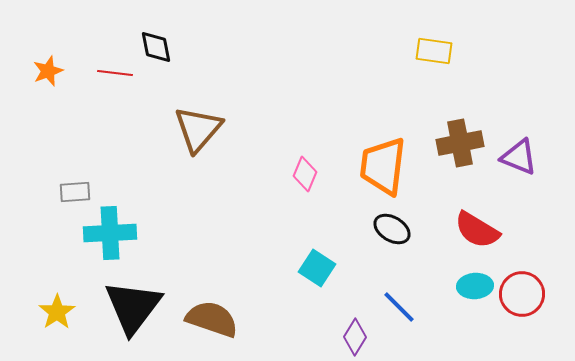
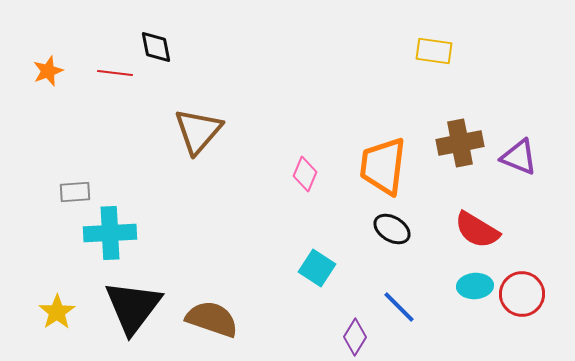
brown triangle: moved 2 px down
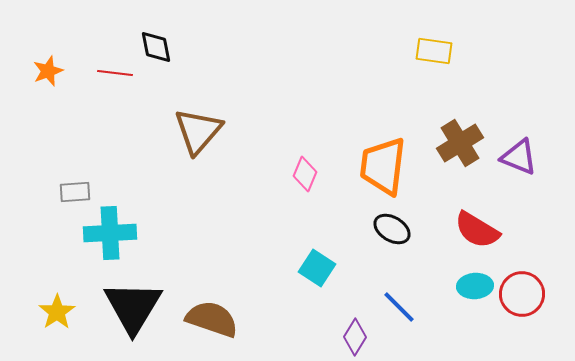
brown cross: rotated 21 degrees counterclockwise
black triangle: rotated 6 degrees counterclockwise
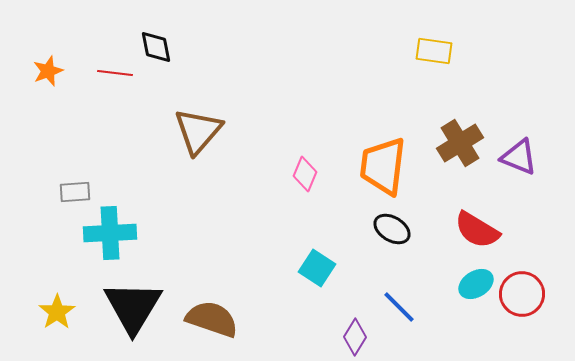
cyan ellipse: moved 1 px right, 2 px up; rotated 28 degrees counterclockwise
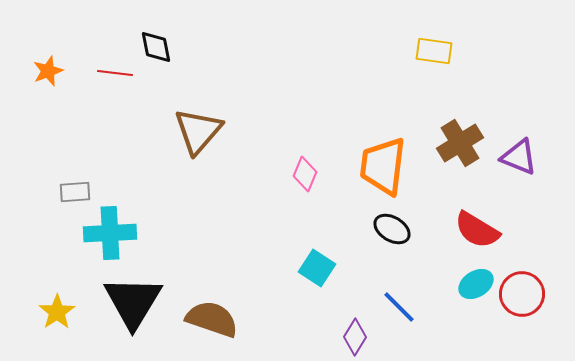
black triangle: moved 5 px up
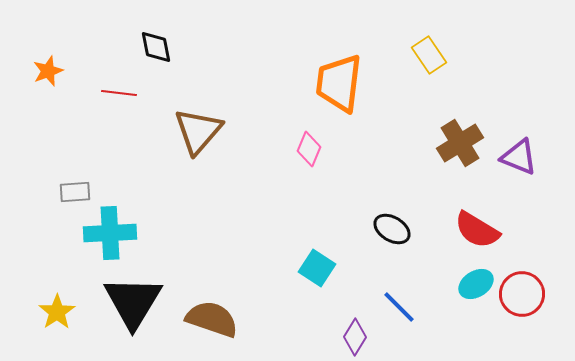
yellow rectangle: moved 5 px left, 4 px down; rotated 48 degrees clockwise
red line: moved 4 px right, 20 px down
orange trapezoid: moved 44 px left, 83 px up
pink diamond: moved 4 px right, 25 px up
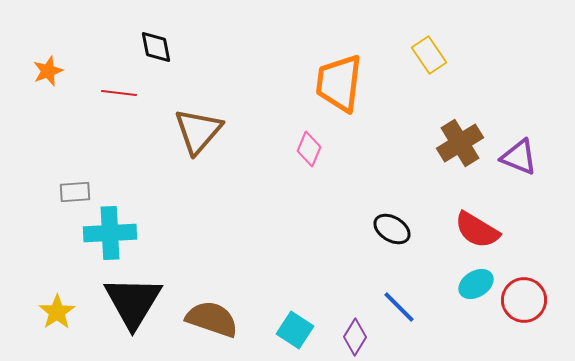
cyan square: moved 22 px left, 62 px down
red circle: moved 2 px right, 6 px down
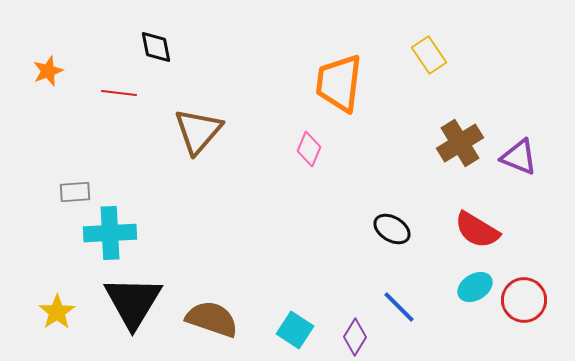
cyan ellipse: moved 1 px left, 3 px down
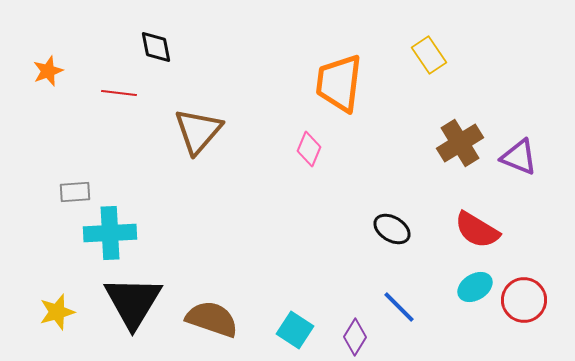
yellow star: rotated 18 degrees clockwise
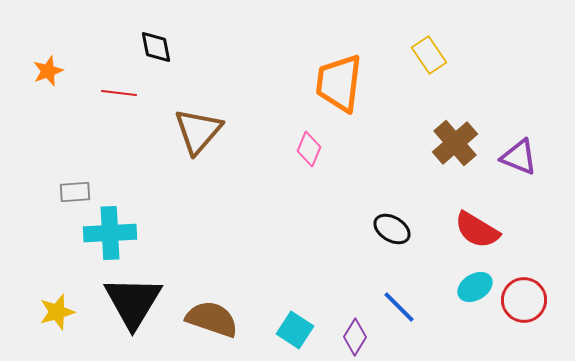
brown cross: moved 5 px left; rotated 9 degrees counterclockwise
